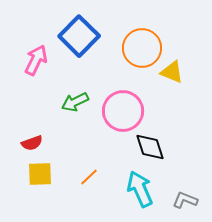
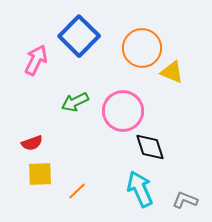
orange line: moved 12 px left, 14 px down
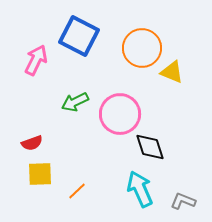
blue square: rotated 18 degrees counterclockwise
pink circle: moved 3 px left, 3 px down
gray L-shape: moved 2 px left, 1 px down
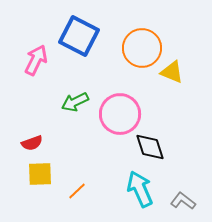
gray L-shape: rotated 15 degrees clockwise
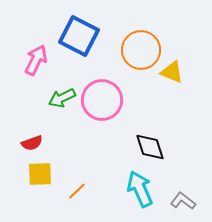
orange circle: moved 1 px left, 2 px down
green arrow: moved 13 px left, 4 px up
pink circle: moved 18 px left, 14 px up
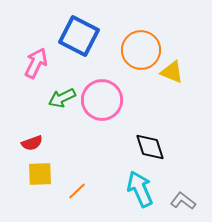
pink arrow: moved 3 px down
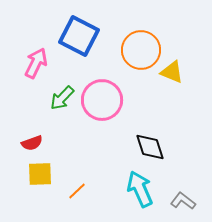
green arrow: rotated 20 degrees counterclockwise
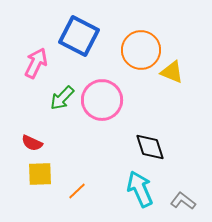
red semicircle: rotated 45 degrees clockwise
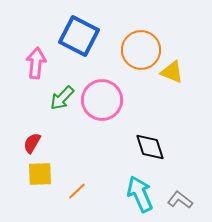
pink arrow: rotated 20 degrees counterclockwise
red semicircle: rotated 95 degrees clockwise
cyan arrow: moved 5 px down
gray L-shape: moved 3 px left, 1 px up
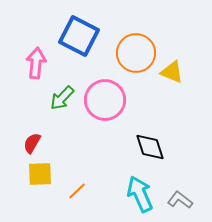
orange circle: moved 5 px left, 3 px down
pink circle: moved 3 px right
